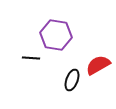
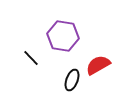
purple hexagon: moved 7 px right, 1 px down
black line: rotated 42 degrees clockwise
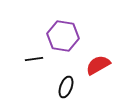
black line: moved 3 px right, 1 px down; rotated 54 degrees counterclockwise
black ellipse: moved 6 px left, 7 px down
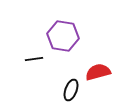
red semicircle: moved 7 px down; rotated 15 degrees clockwise
black ellipse: moved 5 px right, 3 px down
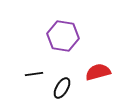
black line: moved 15 px down
black ellipse: moved 9 px left, 2 px up; rotated 10 degrees clockwise
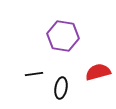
black ellipse: moved 1 px left; rotated 20 degrees counterclockwise
